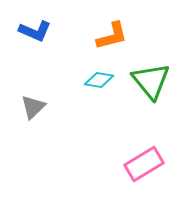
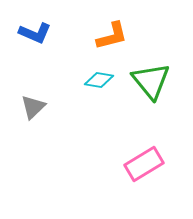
blue L-shape: moved 2 px down
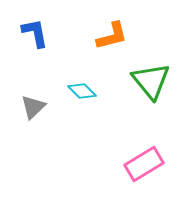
blue L-shape: rotated 124 degrees counterclockwise
cyan diamond: moved 17 px left, 11 px down; rotated 36 degrees clockwise
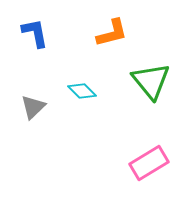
orange L-shape: moved 3 px up
pink rectangle: moved 5 px right, 1 px up
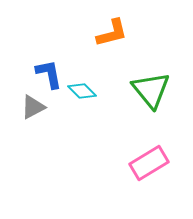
blue L-shape: moved 14 px right, 41 px down
green triangle: moved 9 px down
gray triangle: rotated 16 degrees clockwise
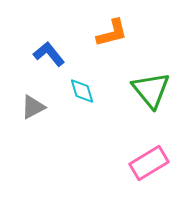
blue L-shape: moved 20 px up; rotated 28 degrees counterclockwise
cyan diamond: rotated 28 degrees clockwise
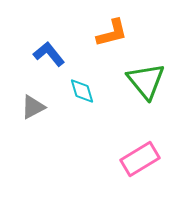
green triangle: moved 5 px left, 9 px up
pink rectangle: moved 9 px left, 4 px up
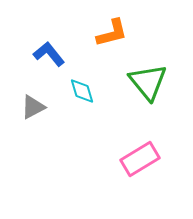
green triangle: moved 2 px right, 1 px down
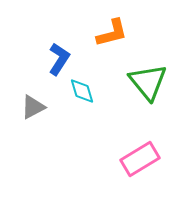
blue L-shape: moved 10 px right, 5 px down; rotated 72 degrees clockwise
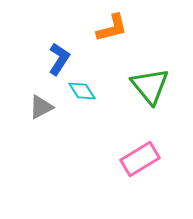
orange L-shape: moved 5 px up
green triangle: moved 2 px right, 4 px down
cyan diamond: rotated 16 degrees counterclockwise
gray triangle: moved 8 px right
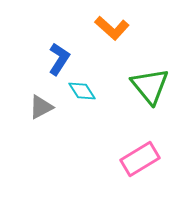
orange L-shape: rotated 56 degrees clockwise
